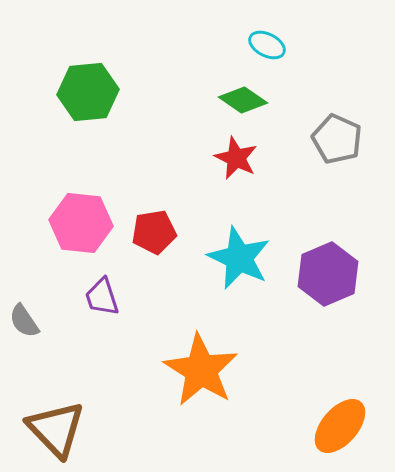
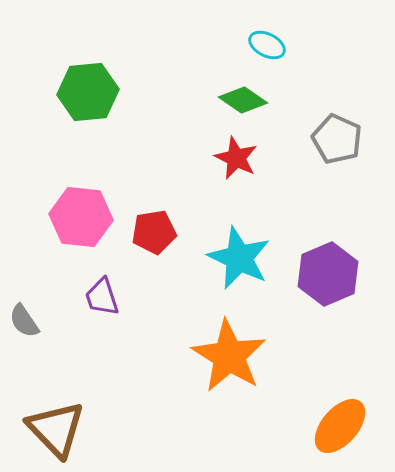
pink hexagon: moved 6 px up
orange star: moved 28 px right, 14 px up
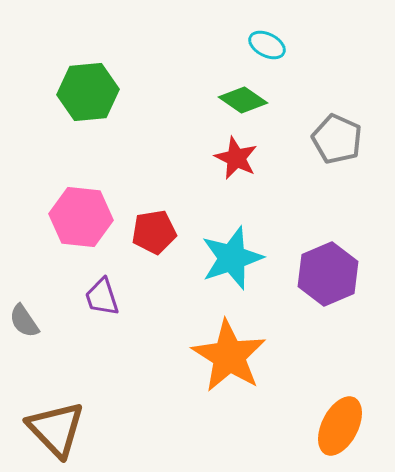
cyan star: moved 7 px left; rotated 28 degrees clockwise
orange ellipse: rotated 14 degrees counterclockwise
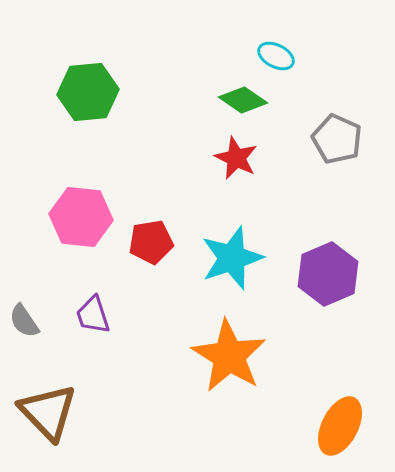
cyan ellipse: moved 9 px right, 11 px down
red pentagon: moved 3 px left, 10 px down
purple trapezoid: moved 9 px left, 18 px down
brown triangle: moved 8 px left, 17 px up
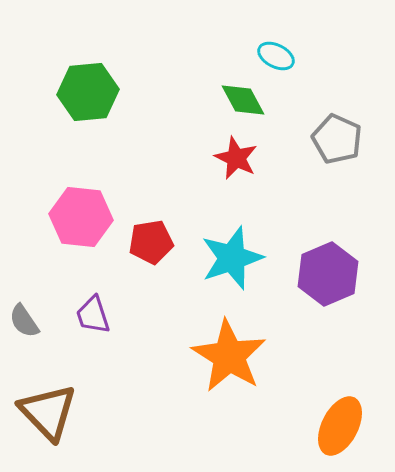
green diamond: rotated 27 degrees clockwise
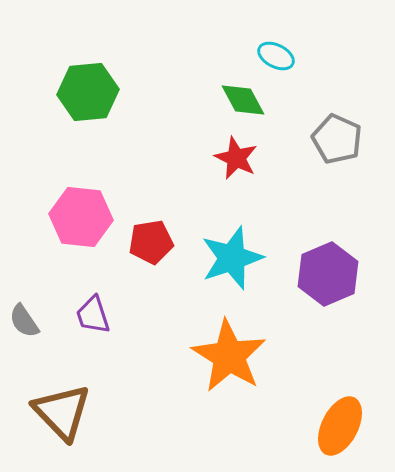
brown triangle: moved 14 px right
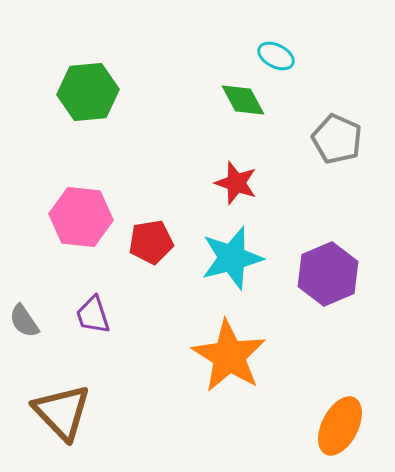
red star: moved 25 px down; rotated 6 degrees counterclockwise
cyan star: rotated 4 degrees clockwise
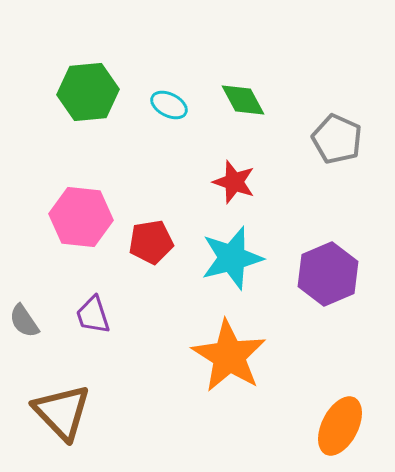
cyan ellipse: moved 107 px left, 49 px down
red star: moved 2 px left, 1 px up
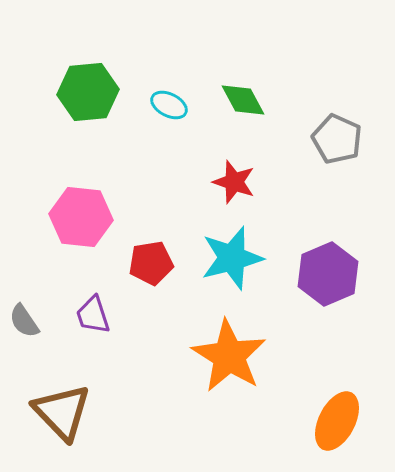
red pentagon: moved 21 px down
orange ellipse: moved 3 px left, 5 px up
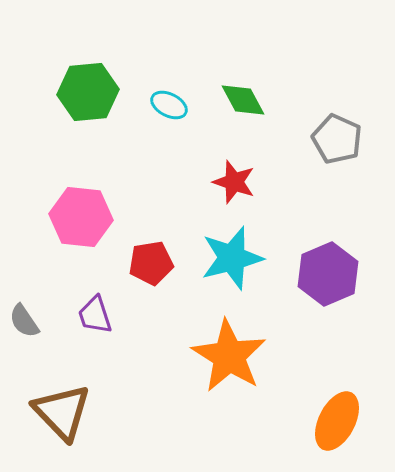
purple trapezoid: moved 2 px right
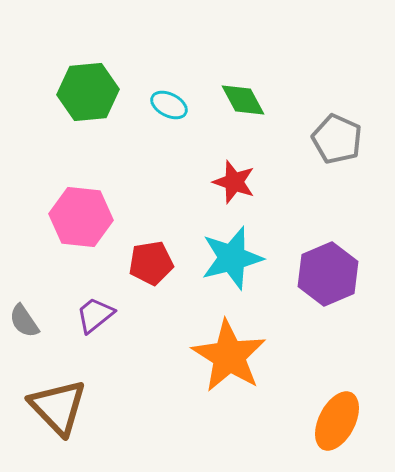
purple trapezoid: rotated 69 degrees clockwise
brown triangle: moved 4 px left, 5 px up
